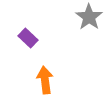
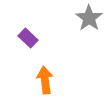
gray star: moved 1 px down
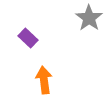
orange arrow: moved 1 px left
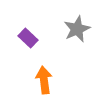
gray star: moved 12 px left, 11 px down; rotated 12 degrees clockwise
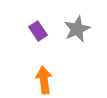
purple rectangle: moved 10 px right, 7 px up; rotated 12 degrees clockwise
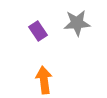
gray star: moved 6 px up; rotated 20 degrees clockwise
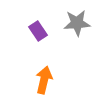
orange arrow: rotated 20 degrees clockwise
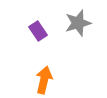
gray star: moved 1 px right; rotated 12 degrees counterclockwise
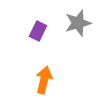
purple rectangle: rotated 60 degrees clockwise
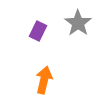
gray star: rotated 20 degrees counterclockwise
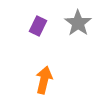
purple rectangle: moved 5 px up
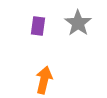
purple rectangle: rotated 18 degrees counterclockwise
